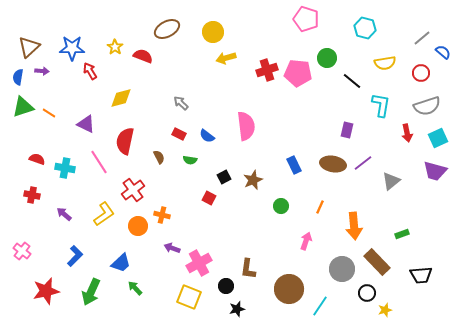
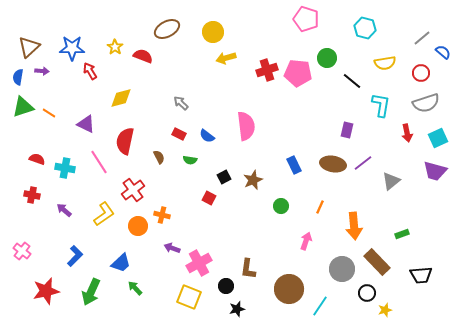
gray semicircle at (427, 106): moved 1 px left, 3 px up
purple arrow at (64, 214): moved 4 px up
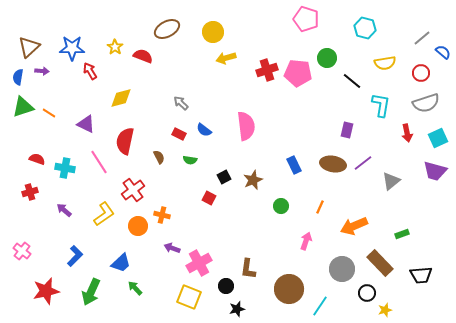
blue semicircle at (207, 136): moved 3 px left, 6 px up
red cross at (32, 195): moved 2 px left, 3 px up; rotated 28 degrees counterclockwise
orange arrow at (354, 226): rotated 72 degrees clockwise
brown rectangle at (377, 262): moved 3 px right, 1 px down
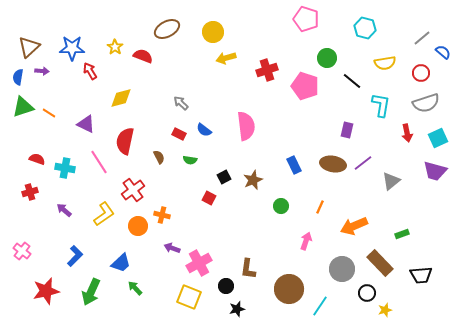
pink pentagon at (298, 73): moved 7 px right, 13 px down; rotated 12 degrees clockwise
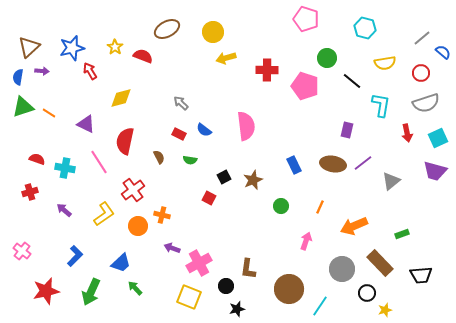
blue star at (72, 48): rotated 15 degrees counterclockwise
red cross at (267, 70): rotated 20 degrees clockwise
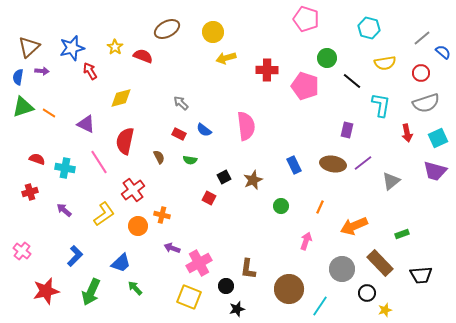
cyan hexagon at (365, 28): moved 4 px right
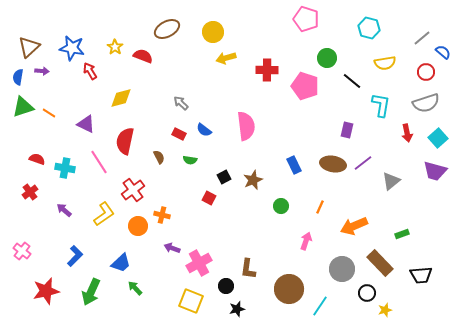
blue star at (72, 48): rotated 25 degrees clockwise
red circle at (421, 73): moved 5 px right, 1 px up
cyan square at (438, 138): rotated 18 degrees counterclockwise
red cross at (30, 192): rotated 21 degrees counterclockwise
yellow square at (189, 297): moved 2 px right, 4 px down
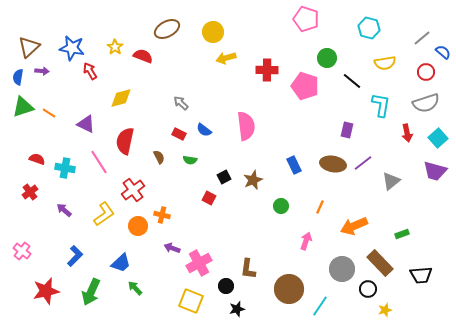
black circle at (367, 293): moved 1 px right, 4 px up
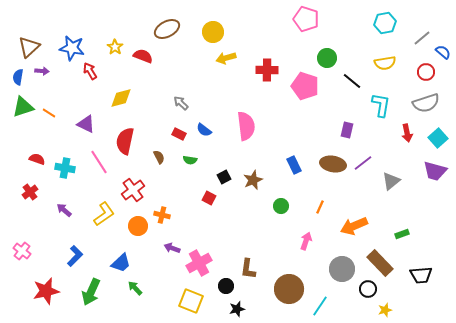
cyan hexagon at (369, 28): moved 16 px right, 5 px up; rotated 25 degrees counterclockwise
